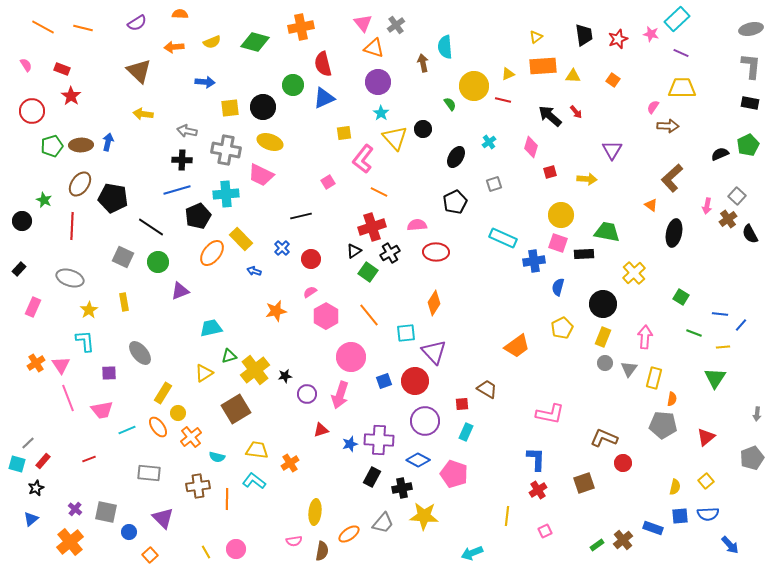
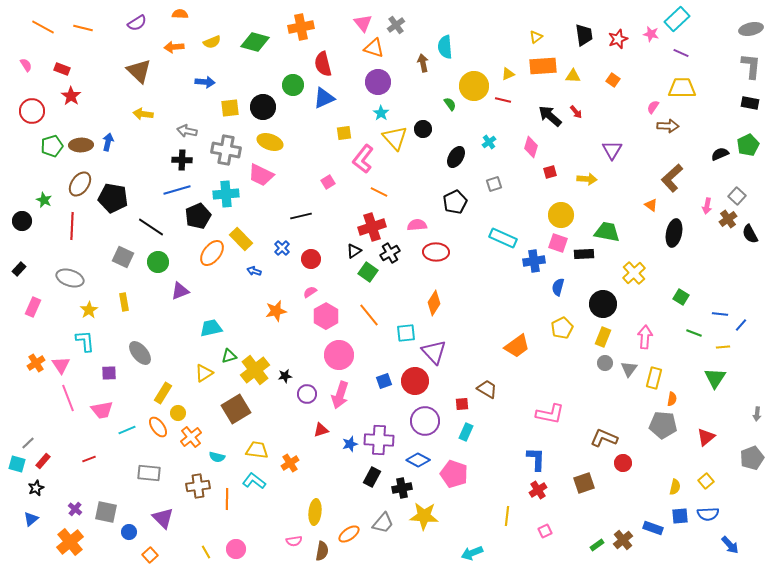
pink circle at (351, 357): moved 12 px left, 2 px up
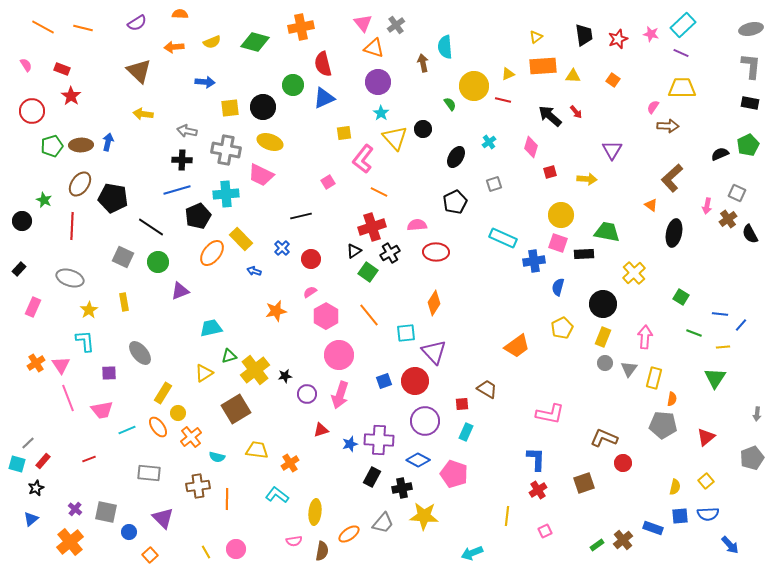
cyan rectangle at (677, 19): moved 6 px right, 6 px down
gray square at (737, 196): moved 3 px up; rotated 18 degrees counterclockwise
cyan L-shape at (254, 481): moved 23 px right, 14 px down
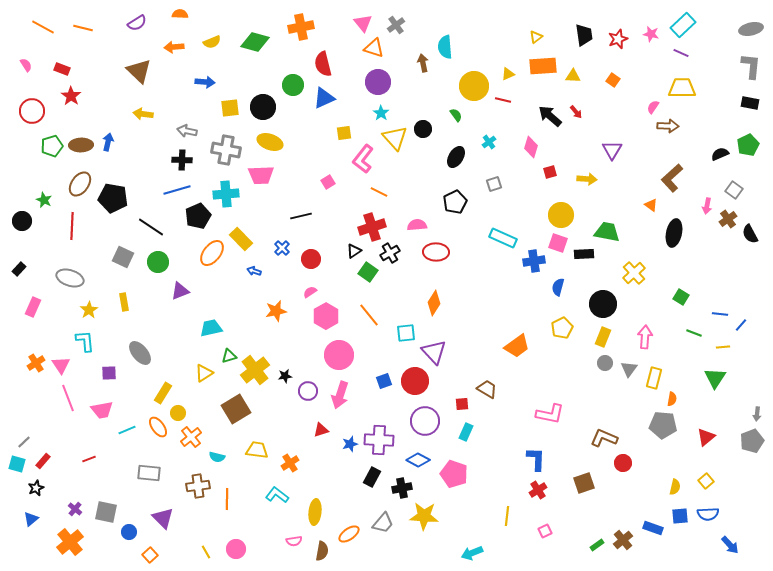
green semicircle at (450, 104): moved 6 px right, 11 px down
pink trapezoid at (261, 175): rotated 28 degrees counterclockwise
gray square at (737, 193): moved 3 px left, 3 px up; rotated 12 degrees clockwise
purple circle at (307, 394): moved 1 px right, 3 px up
gray line at (28, 443): moved 4 px left, 1 px up
gray pentagon at (752, 458): moved 17 px up
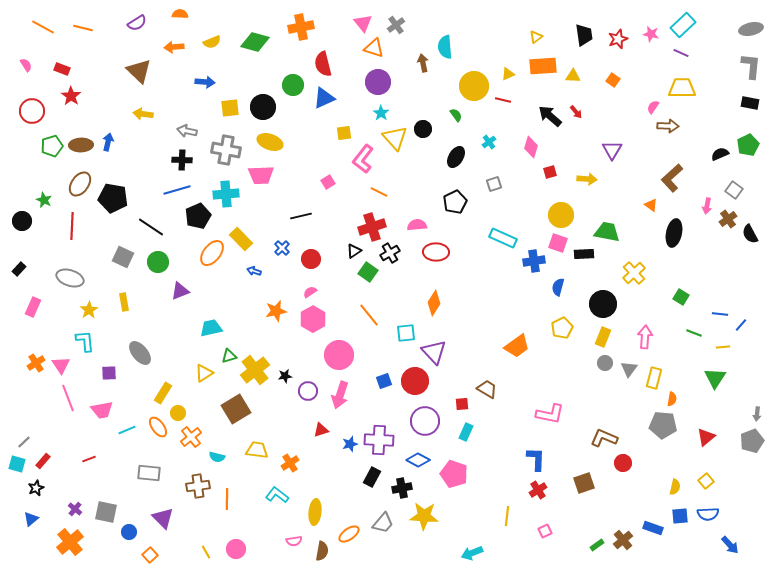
pink hexagon at (326, 316): moved 13 px left, 3 px down
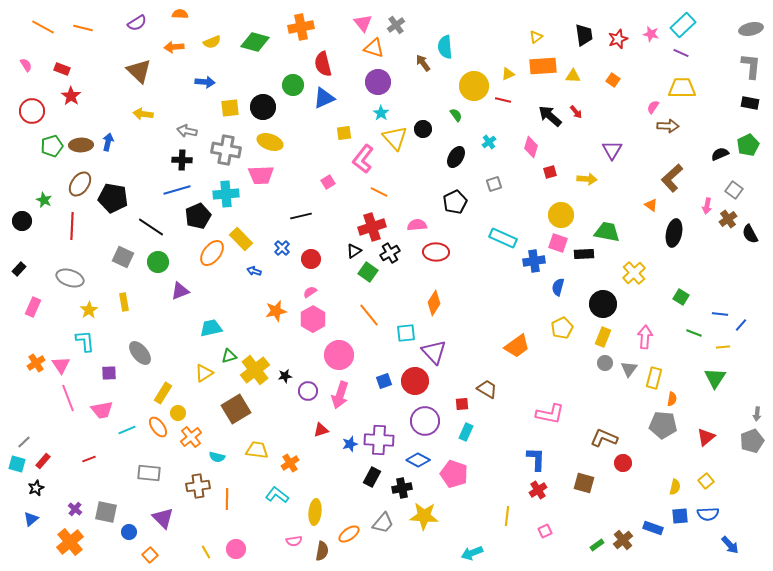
brown arrow at (423, 63): rotated 24 degrees counterclockwise
brown square at (584, 483): rotated 35 degrees clockwise
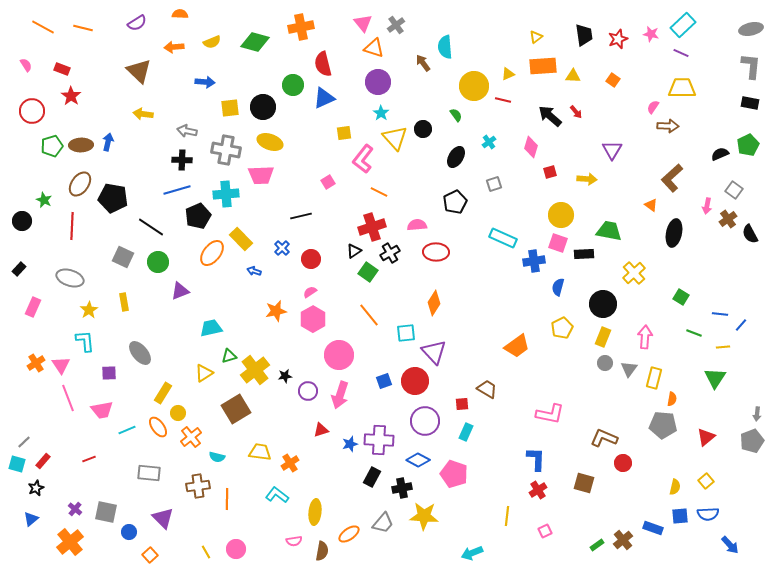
green trapezoid at (607, 232): moved 2 px right, 1 px up
yellow trapezoid at (257, 450): moved 3 px right, 2 px down
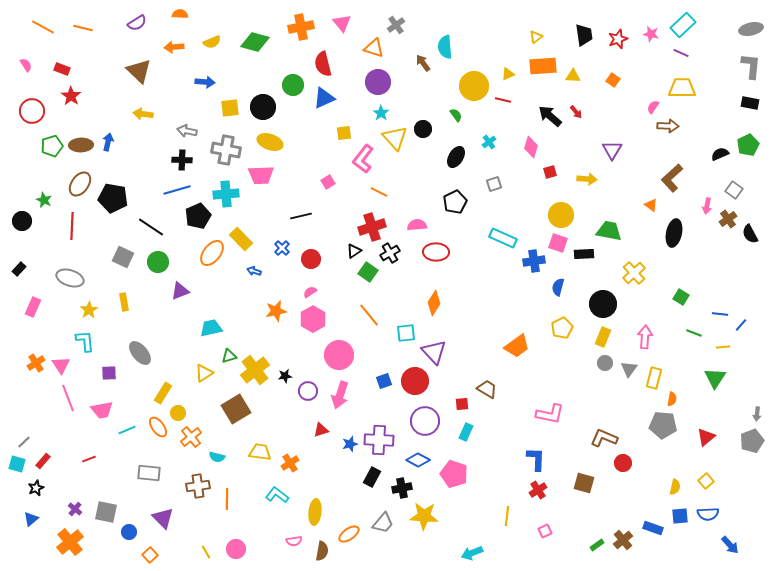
pink triangle at (363, 23): moved 21 px left
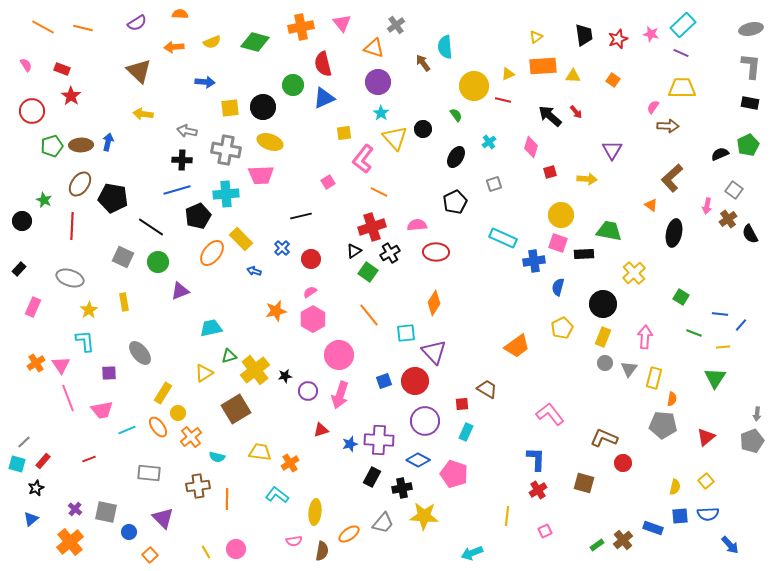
pink L-shape at (550, 414): rotated 140 degrees counterclockwise
